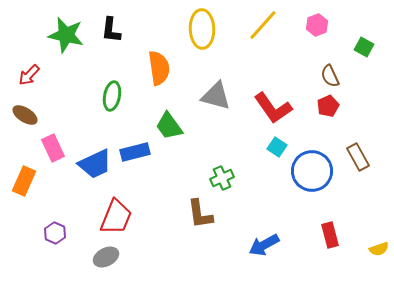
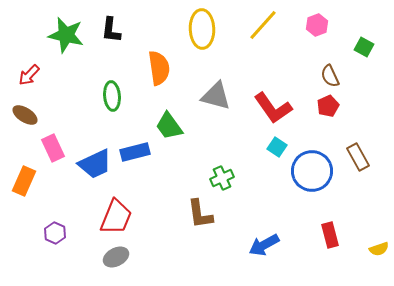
green ellipse: rotated 16 degrees counterclockwise
gray ellipse: moved 10 px right
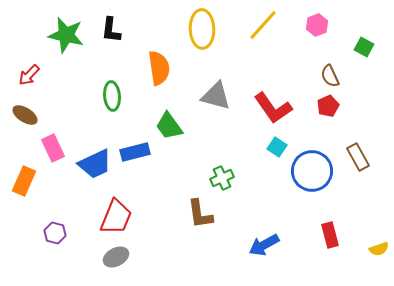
purple hexagon: rotated 10 degrees counterclockwise
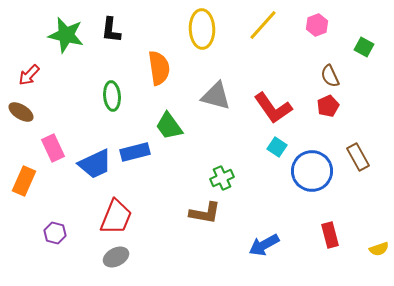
brown ellipse: moved 4 px left, 3 px up
brown L-shape: moved 5 px right, 1 px up; rotated 72 degrees counterclockwise
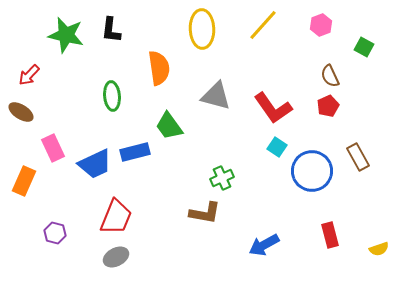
pink hexagon: moved 4 px right
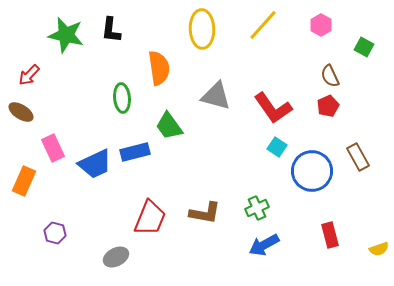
pink hexagon: rotated 10 degrees counterclockwise
green ellipse: moved 10 px right, 2 px down
green cross: moved 35 px right, 30 px down
red trapezoid: moved 34 px right, 1 px down
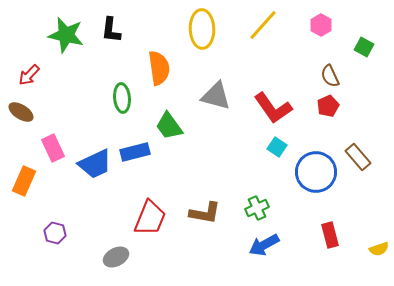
brown rectangle: rotated 12 degrees counterclockwise
blue circle: moved 4 px right, 1 px down
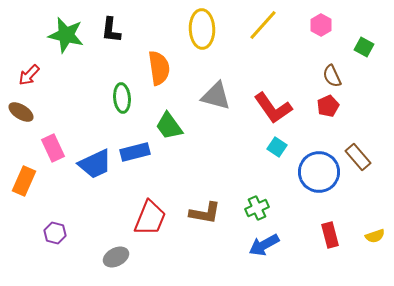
brown semicircle: moved 2 px right
blue circle: moved 3 px right
yellow semicircle: moved 4 px left, 13 px up
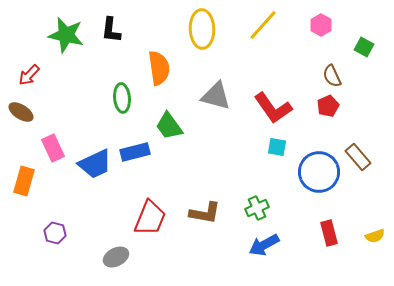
cyan square: rotated 24 degrees counterclockwise
orange rectangle: rotated 8 degrees counterclockwise
red rectangle: moved 1 px left, 2 px up
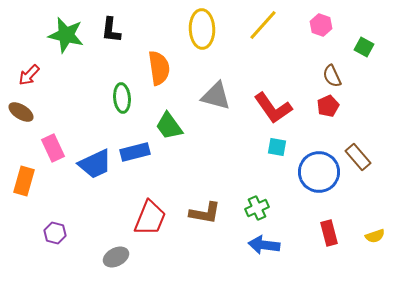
pink hexagon: rotated 10 degrees counterclockwise
blue arrow: rotated 36 degrees clockwise
